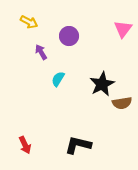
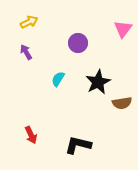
yellow arrow: rotated 54 degrees counterclockwise
purple circle: moved 9 px right, 7 px down
purple arrow: moved 15 px left
black star: moved 4 px left, 2 px up
red arrow: moved 6 px right, 10 px up
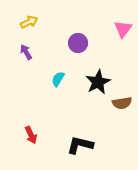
black L-shape: moved 2 px right
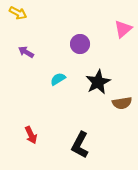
yellow arrow: moved 11 px left, 9 px up; rotated 54 degrees clockwise
pink triangle: rotated 12 degrees clockwise
purple circle: moved 2 px right, 1 px down
purple arrow: rotated 28 degrees counterclockwise
cyan semicircle: rotated 28 degrees clockwise
black L-shape: rotated 76 degrees counterclockwise
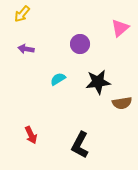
yellow arrow: moved 4 px right, 1 px down; rotated 102 degrees clockwise
pink triangle: moved 3 px left, 1 px up
purple arrow: moved 3 px up; rotated 21 degrees counterclockwise
black star: rotated 20 degrees clockwise
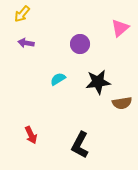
purple arrow: moved 6 px up
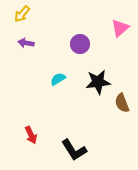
brown semicircle: rotated 78 degrees clockwise
black L-shape: moved 6 px left, 5 px down; rotated 60 degrees counterclockwise
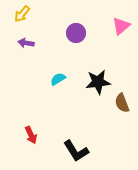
pink triangle: moved 1 px right, 2 px up
purple circle: moved 4 px left, 11 px up
black L-shape: moved 2 px right, 1 px down
